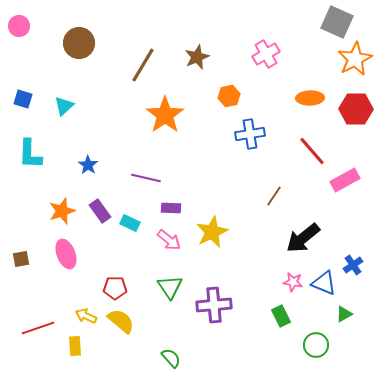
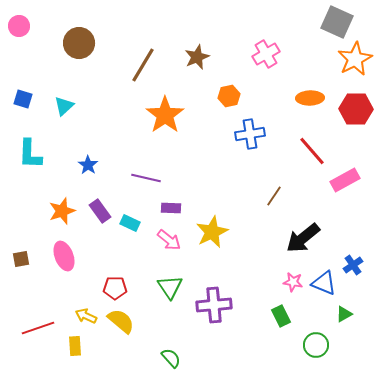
pink ellipse at (66, 254): moved 2 px left, 2 px down
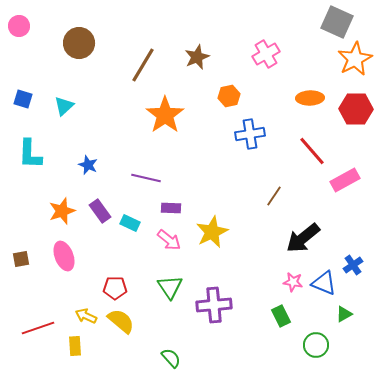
blue star at (88, 165): rotated 12 degrees counterclockwise
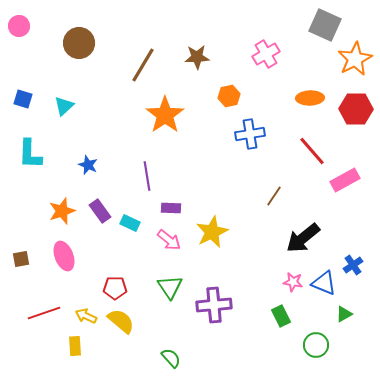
gray square at (337, 22): moved 12 px left, 3 px down
brown star at (197, 57): rotated 20 degrees clockwise
purple line at (146, 178): moved 1 px right, 2 px up; rotated 68 degrees clockwise
red line at (38, 328): moved 6 px right, 15 px up
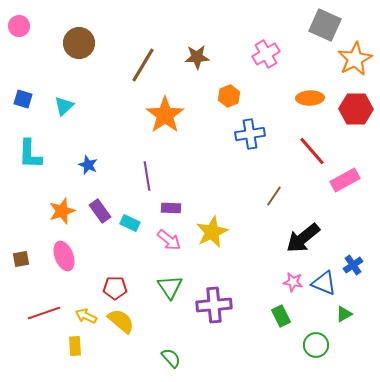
orange hexagon at (229, 96): rotated 10 degrees counterclockwise
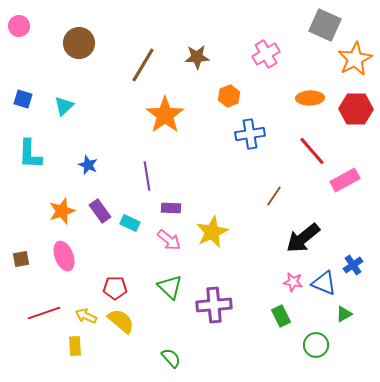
green triangle at (170, 287): rotated 12 degrees counterclockwise
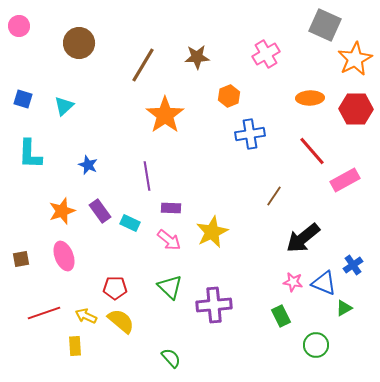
green triangle at (344, 314): moved 6 px up
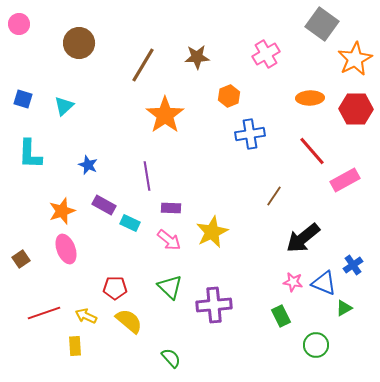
gray square at (325, 25): moved 3 px left, 1 px up; rotated 12 degrees clockwise
pink circle at (19, 26): moved 2 px up
purple rectangle at (100, 211): moved 4 px right, 6 px up; rotated 25 degrees counterclockwise
pink ellipse at (64, 256): moved 2 px right, 7 px up
brown square at (21, 259): rotated 24 degrees counterclockwise
yellow semicircle at (121, 321): moved 8 px right
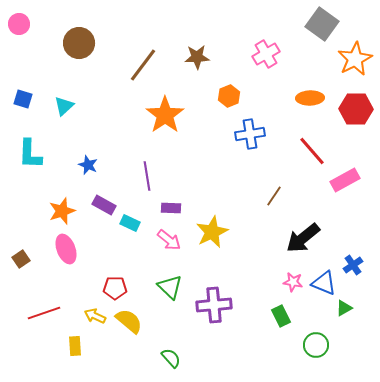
brown line at (143, 65): rotated 6 degrees clockwise
yellow arrow at (86, 316): moved 9 px right
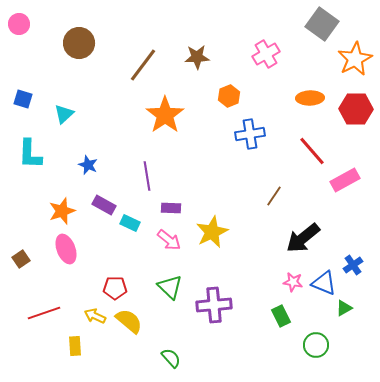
cyan triangle at (64, 106): moved 8 px down
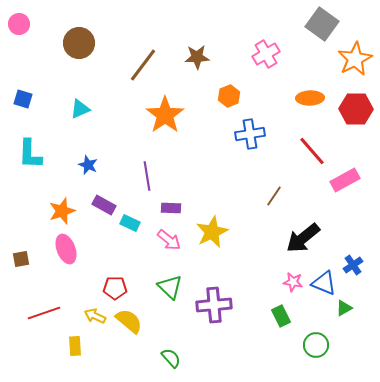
cyan triangle at (64, 114): moved 16 px right, 5 px up; rotated 20 degrees clockwise
brown square at (21, 259): rotated 24 degrees clockwise
